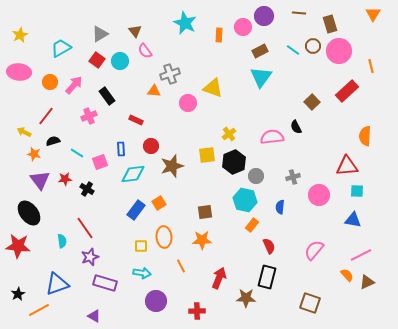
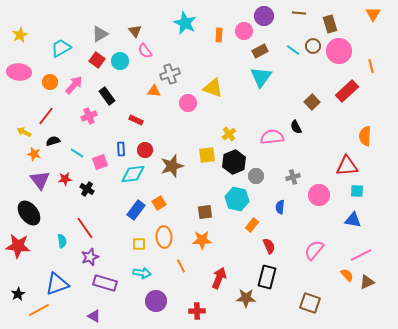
pink circle at (243, 27): moved 1 px right, 4 px down
red circle at (151, 146): moved 6 px left, 4 px down
cyan hexagon at (245, 200): moved 8 px left, 1 px up
yellow square at (141, 246): moved 2 px left, 2 px up
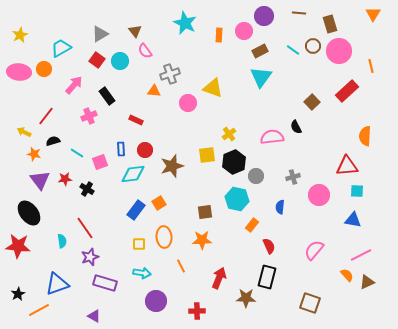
orange circle at (50, 82): moved 6 px left, 13 px up
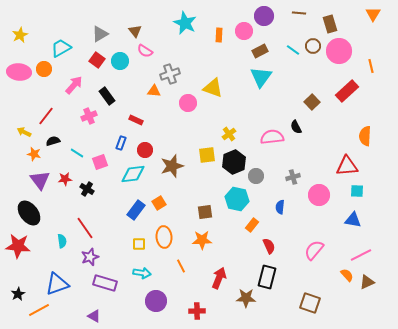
pink semicircle at (145, 51): rotated 21 degrees counterclockwise
blue rectangle at (121, 149): moved 6 px up; rotated 24 degrees clockwise
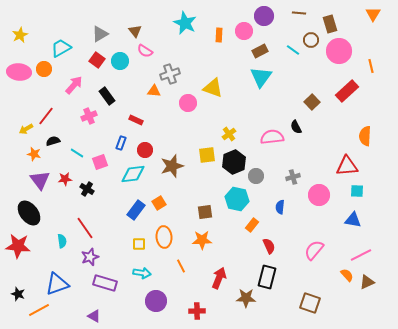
brown circle at (313, 46): moved 2 px left, 6 px up
yellow arrow at (24, 132): moved 2 px right, 3 px up; rotated 56 degrees counterclockwise
black star at (18, 294): rotated 24 degrees counterclockwise
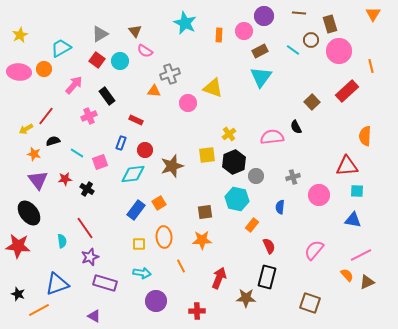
purple triangle at (40, 180): moved 2 px left
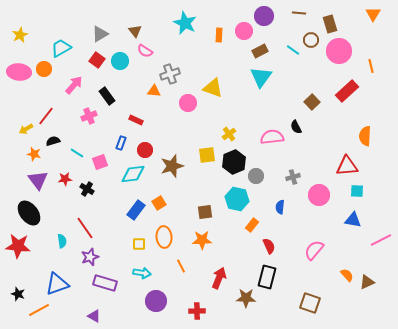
pink line at (361, 255): moved 20 px right, 15 px up
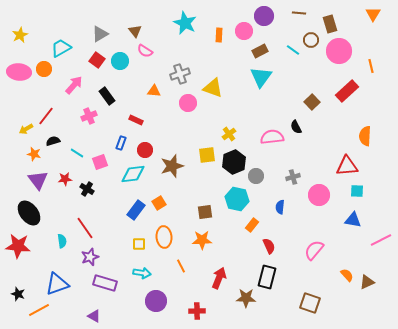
gray cross at (170, 74): moved 10 px right
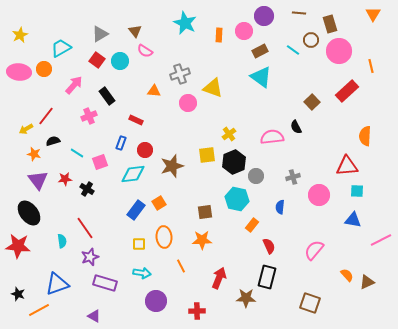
cyan triangle at (261, 77): rotated 30 degrees counterclockwise
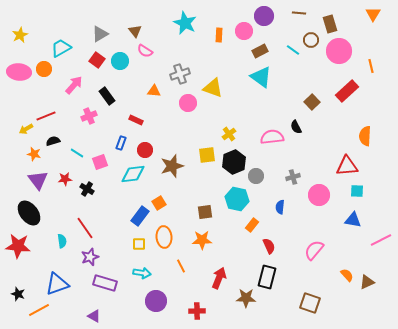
red line at (46, 116): rotated 30 degrees clockwise
blue rectangle at (136, 210): moved 4 px right, 6 px down
